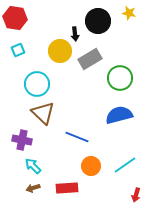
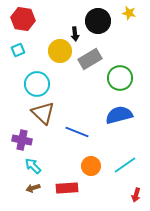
red hexagon: moved 8 px right, 1 px down
blue line: moved 5 px up
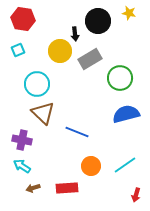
blue semicircle: moved 7 px right, 1 px up
cyan arrow: moved 11 px left; rotated 12 degrees counterclockwise
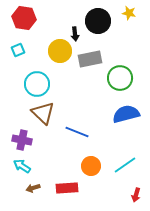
red hexagon: moved 1 px right, 1 px up
gray rectangle: rotated 20 degrees clockwise
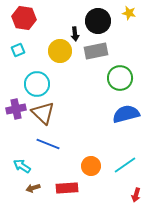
gray rectangle: moved 6 px right, 8 px up
blue line: moved 29 px left, 12 px down
purple cross: moved 6 px left, 31 px up; rotated 24 degrees counterclockwise
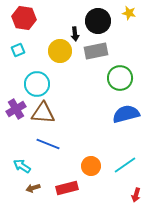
purple cross: rotated 18 degrees counterclockwise
brown triangle: rotated 40 degrees counterclockwise
red rectangle: rotated 10 degrees counterclockwise
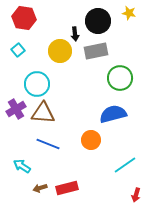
cyan square: rotated 16 degrees counterclockwise
blue semicircle: moved 13 px left
orange circle: moved 26 px up
brown arrow: moved 7 px right
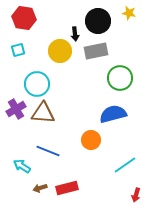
cyan square: rotated 24 degrees clockwise
blue line: moved 7 px down
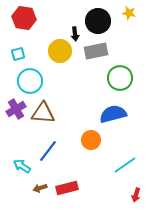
cyan square: moved 4 px down
cyan circle: moved 7 px left, 3 px up
blue line: rotated 75 degrees counterclockwise
